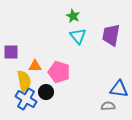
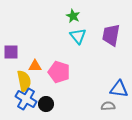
black circle: moved 12 px down
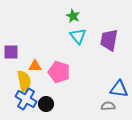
purple trapezoid: moved 2 px left, 5 px down
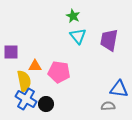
pink pentagon: rotated 10 degrees counterclockwise
